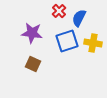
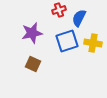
red cross: moved 1 px up; rotated 24 degrees clockwise
purple star: rotated 20 degrees counterclockwise
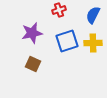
blue semicircle: moved 14 px right, 3 px up
yellow cross: rotated 12 degrees counterclockwise
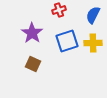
purple star: rotated 25 degrees counterclockwise
